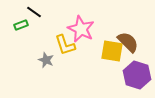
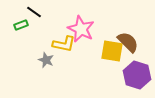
yellow L-shape: moved 1 px left, 1 px up; rotated 60 degrees counterclockwise
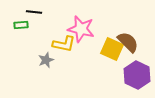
black line: rotated 28 degrees counterclockwise
green rectangle: rotated 16 degrees clockwise
pink star: rotated 12 degrees counterclockwise
yellow square: moved 2 px up; rotated 15 degrees clockwise
gray star: rotated 28 degrees clockwise
purple hexagon: rotated 8 degrees clockwise
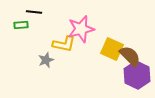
pink star: rotated 28 degrees counterclockwise
brown semicircle: moved 2 px right, 14 px down
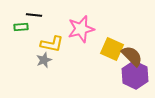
black line: moved 3 px down
green rectangle: moved 2 px down
yellow L-shape: moved 12 px left
brown semicircle: moved 2 px right
gray star: moved 2 px left
purple hexagon: moved 2 px left
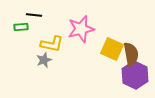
brown semicircle: moved 1 px left, 2 px up; rotated 35 degrees clockwise
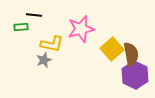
yellow square: rotated 25 degrees clockwise
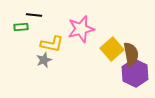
purple hexagon: moved 2 px up
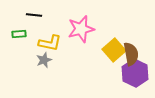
green rectangle: moved 2 px left, 7 px down
yellow L-shape: moved 2 px left, 1 px up
yellow square: moved 2 px right, 1 px down
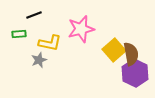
black line: rotated 28 degrees counterclockwise
gray star: moved 5 px left
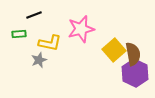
brown semicircle: moved 2 px right
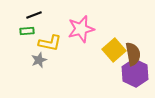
green rectangle: moved 8 px right, 3 px up
